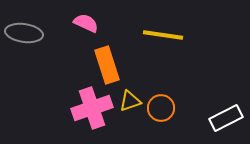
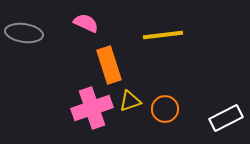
yellow line: rotated 15 degrees counterclockwise
orange rectangle: moved 2 px right
orange circle: moved 4 px right, 1 px down
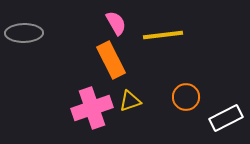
pink semicircle: moved 30 px right; rotated 35 degrees clockwise
gray ellipse: rotated 9 degrees counterclockwise
orange rectangle: moved 2 px right, 5 px up; rotated 9 degrees counterclockwise
orange circle: moved 21 px right, 12 px up
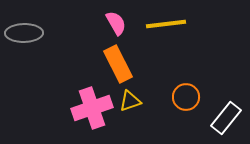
yellow line: moved 3 px right, 11 px up
orange rectangle: moved 7 px right, 4 px down
white rectangle: rotated 24 degrees counterclockwise
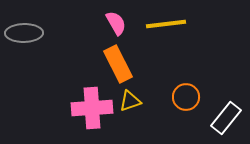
pink cross: rotated 15 degrees clockwise
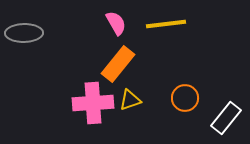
orange rectangle: rotated 66 degrees clockwise
orange circle: moved 1 px left, 1 px down
yellow triangle: moved 1 px up
pink cross: moved 1 px right, 5 px up
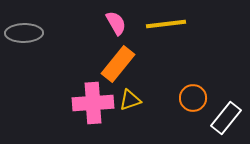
orange circle: moved 8 px right
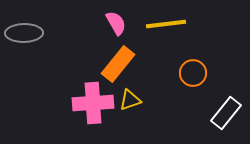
orange circle: moved 25 px up
white rectangle: moved 5 px up
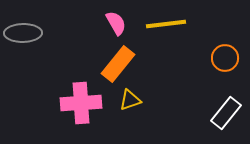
gray ellipse: moved 1 px left
orange circle: moved 32 px right, 15 px up
pink cross: moved 12 px left
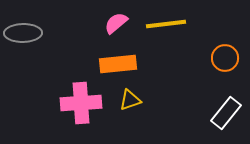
pink semicircle: rotated 100 degrees counterclockwise
orange rectangle: rotated 45 degrees clockwise
